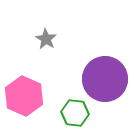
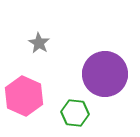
gray star: moved 7 px left, 4 px down
purple circle: moved 5 px up
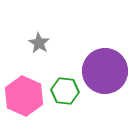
purple circle: moved 3 px up
green hexagon: moved 10 px left, 22 px up
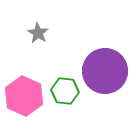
gray star: moved 1 px left, 10 px up
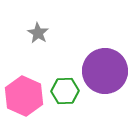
green hexagon: rotated 8 degrees counterclockwise
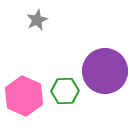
gray star: moved 1 px left, 13 px up; rotated 15 degrees clockwise
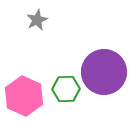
purple circle: moved 1 px left, 1 px down
green hexagon: moved 1 px right, 2 px up
